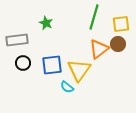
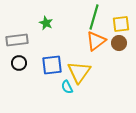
brown circle: moved 1 px right, 1 px up
orange triangle: moved 3 px left, 8 px up
black circle: moved 4 px left
yellow triangle: moved 2 px down
cyan semicircle: rotated 24 degrees clockwise
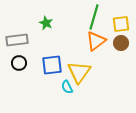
brown circle: moved 2 px right
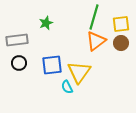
green star: rotated 24 degrees clockwise
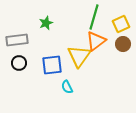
yellow square: rotated 18 degrees counterclockwise
brown circle: moved 2 px right, 1 px down
yellow triangle: moved 16 px up
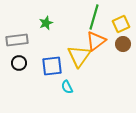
blue square: moved 1 px down
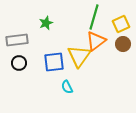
blue square: moved 2 px right, 4 px up
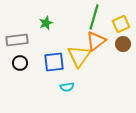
black circle: moved 1 px right
cyan semicircle: rotated 72 degrees counterclockwise
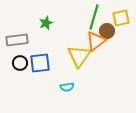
yellow square: moved 6 px up; rotated 12 degrees clockwise
brown circle: moved 16 px left, 13 px up
blue square: moved 14 px left, 1 px down
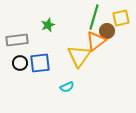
green star: moved 2 px right, 2 px down
cyan semicircle: rotated 16 degrees counterclockwise
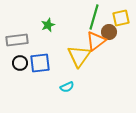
brown circle: moved 2 px right, 1 px down
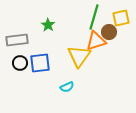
green star: rotated 16 degrees counterclockwise
orange triangle: rotated 20 degrees clockwise
